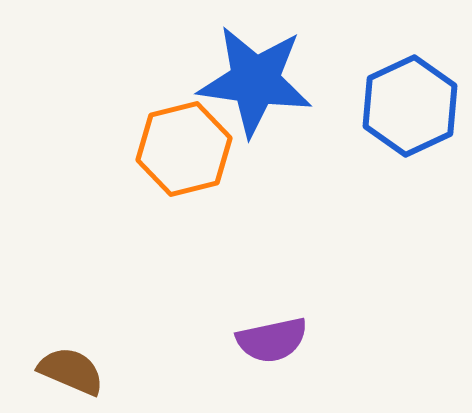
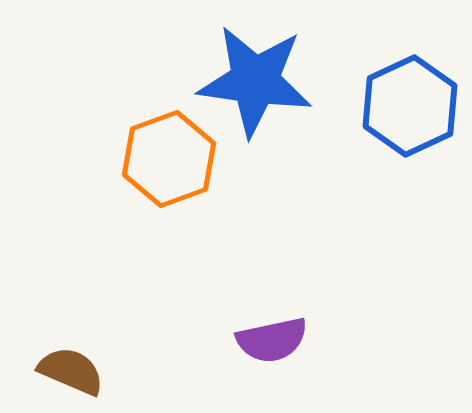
orange hexagon: moved 15 px left, 10 px down; rotated 6 degrees counterclockwise
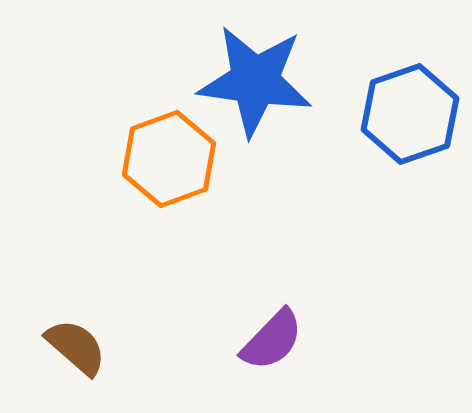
blue hexagon: moved 8 px down; rotated 6 degrees clockwise
purple semicircle: rotated 34 degrees counterclockwise
brown semicircle: moved 5 px right, 24 px up; rotated 18 degrees clockwise
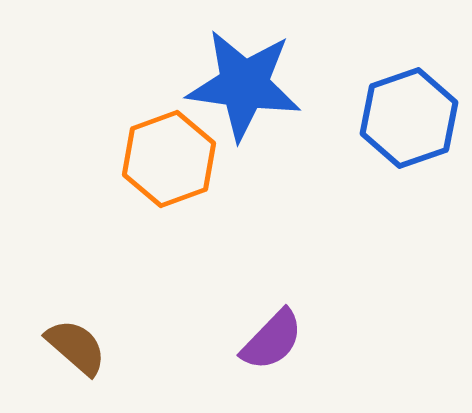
blue star: moved 11 px left, 4 px down
blue hexagon: moved 1 px left, 4 px down
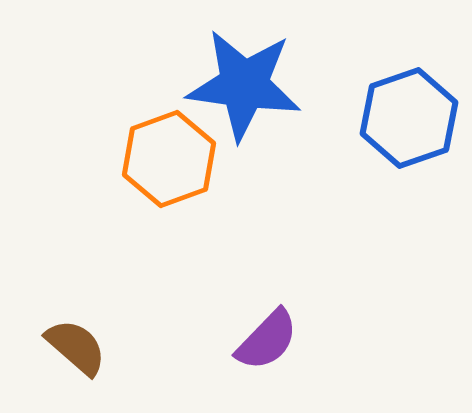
purple semicircle: moved 5 px left
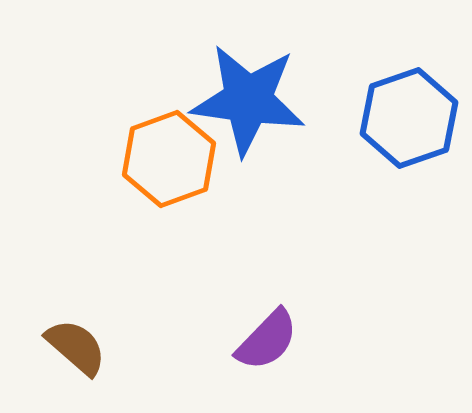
blue star: moved 4 px right, 15 px down
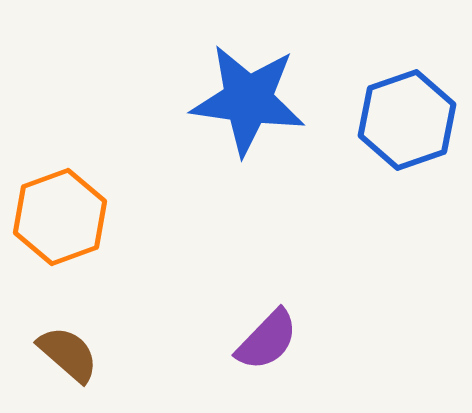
blue hexagon: moved 2 px left, 2 px down
orange hexagon: moved 109 px left, 58 px down
brown semicircle: moved 8 px left, 7 px down
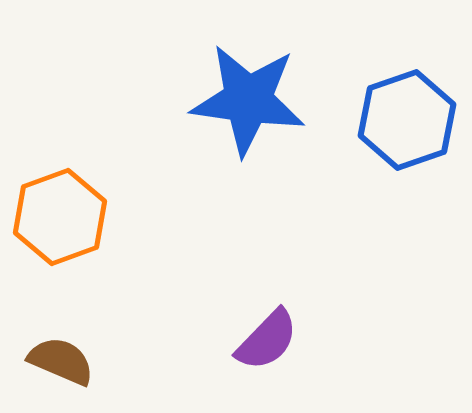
brown semicircle: moved 7 px left, 7 px down; rotated 18 degrees counterclockwise
